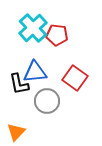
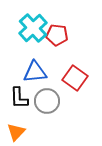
black L-shape: moved 14 px down; rotated 10 degrees clockwise
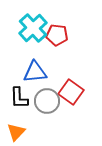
red square: moved 4 px left, 14 px down
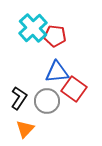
red pentagon: moved 2 px left, 1 px down
blue triangle: moved 22 px right
red square: moved 3 px right, 3 px up
black L-shape: rotated 145 degrees counterclockwise
orange triangle: moved 9 px right, 3 px up
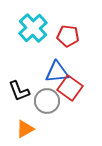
red pentagon: moved 13 px right
red square: moved 4 px left, 1 px up
black L-shape: moved 7 px up; rotated 125 degrees clockwise
orange triangle: rotated 18 degrees clockwise
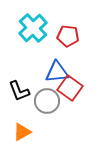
orange triangle: moved 3 px left, 3 px down
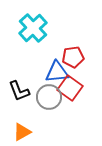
red pentagon: moved 5 px right, 21 px down; rotated 15 degrees counterclockwise
gray circle: moved 2 px right, 4 px up
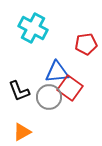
cyan cross: rotated 20 degrees counterclockwise
red pentagon: moved 13 px right, 13 px up
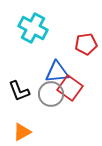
gray circle: moved 2 px right, 3 px up
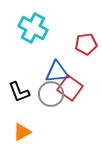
black L-shape: moved 1 px down
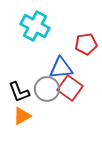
cyan cross: moved 2 px right, 2 px up
blue triangle: moved 4 px right, 4 px up
gray circle: moved 4 px left, 5 px up
orange triangle: moved 16 px up
